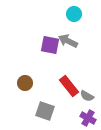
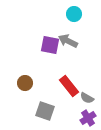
gray semicircle: moved 2 px down
purple cross: rotated 28 degrees clockwise
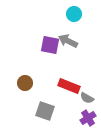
red rectangle: rotated 30 degrees counterclockwise
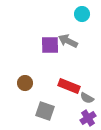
cyan circle: moved 8 px right
purple square: rotated 12 degrees counterclockwise
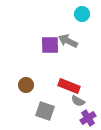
brown circle: moved 1 px right, 2 px down
gray semicircle: moved 9 px left, 3 px down
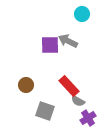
red rectangle: rotated 25 degrees clockwise
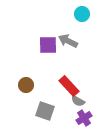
purple square: moved 2 px left
purple cross: moved 4 px left
